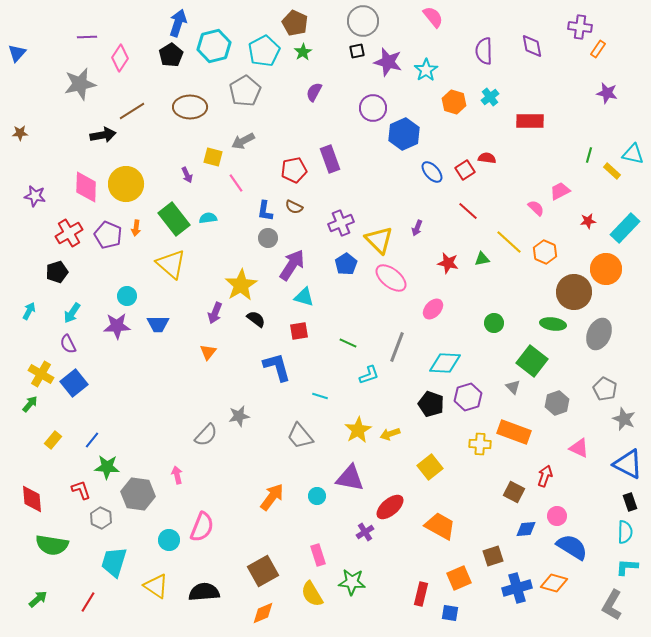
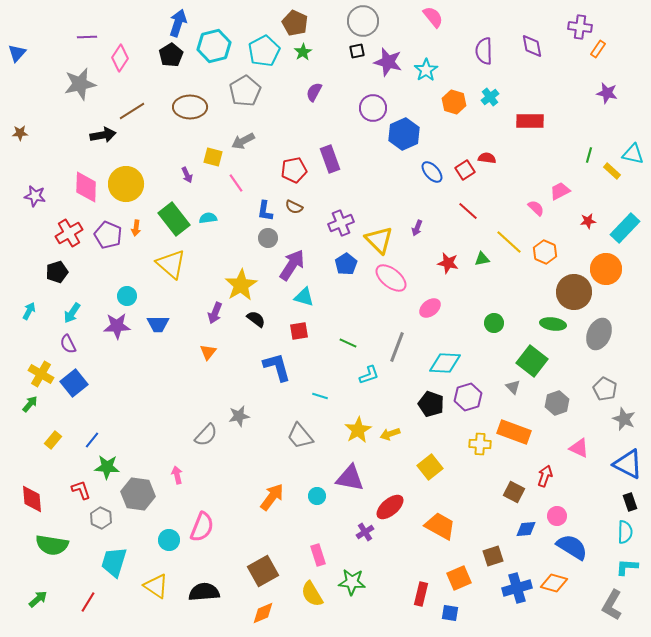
pink ellipse at (433, 309): moved 3 px left, 1 px up; rotated 10 degrees clockwise
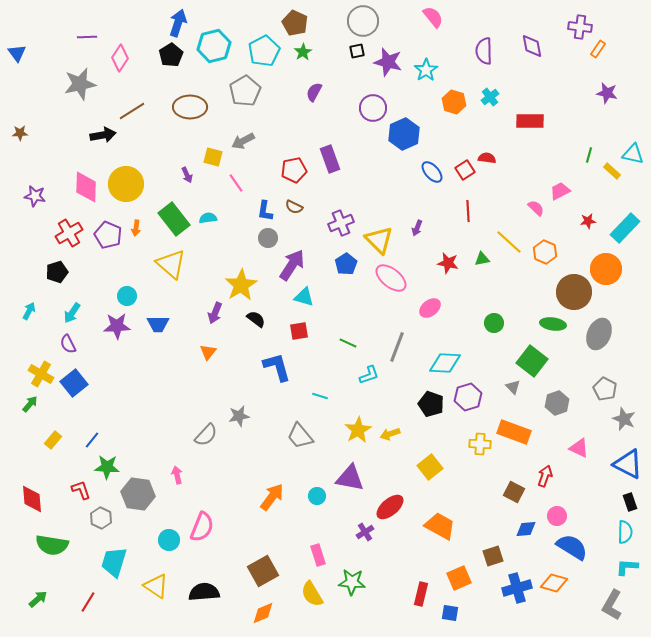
blue triangle at (17, 53): rotated 18 degrees counterclockwise
red line at (468, 211): rotated 45 degrees clockwise
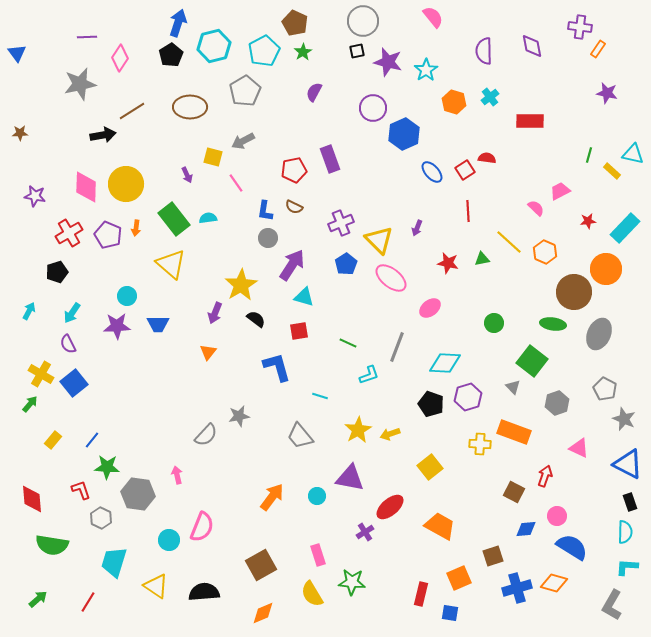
brown square at (263, 571): moved 2 px left, 6 px up
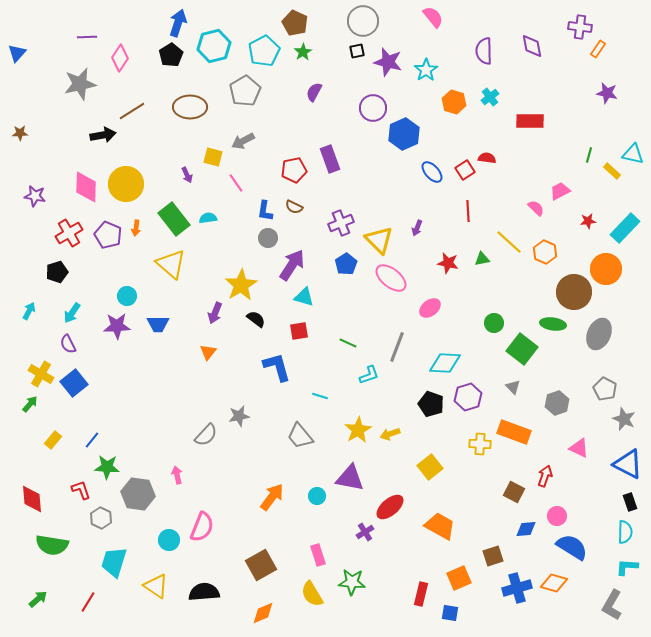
blue triangle at (17, 53): rotated 18 degrees clockwise
green square at (532, 361): moved 10 px left, 12 px up
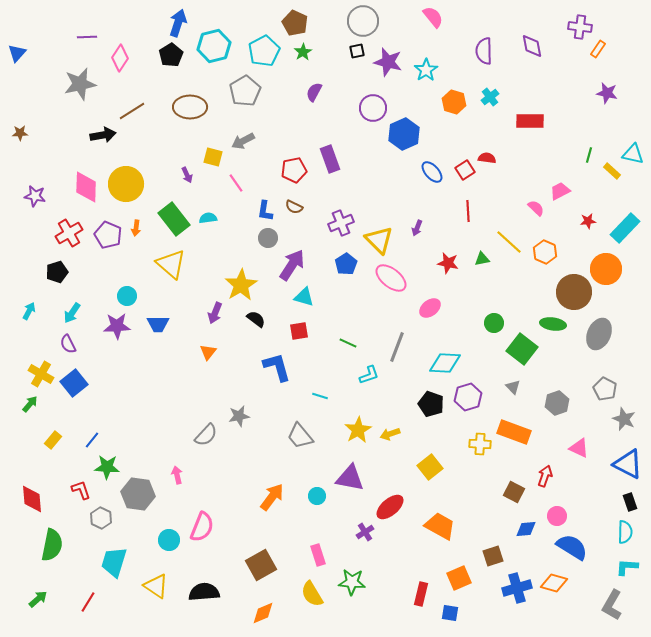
green semicircle at (52, 545): rotated 88 degrees counterclockwise
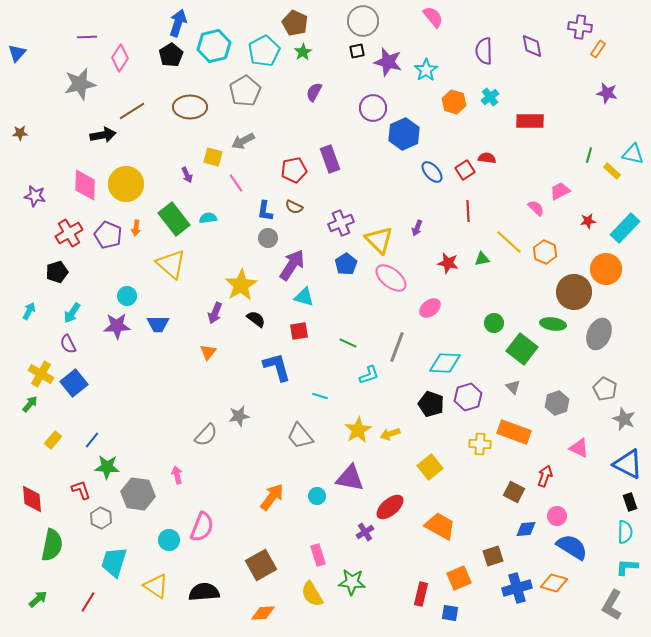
pink diamond at (86, 187): moved 1 px left, 2 px up
orange diamond at (263, 613): rotated 20 degrees clockwise
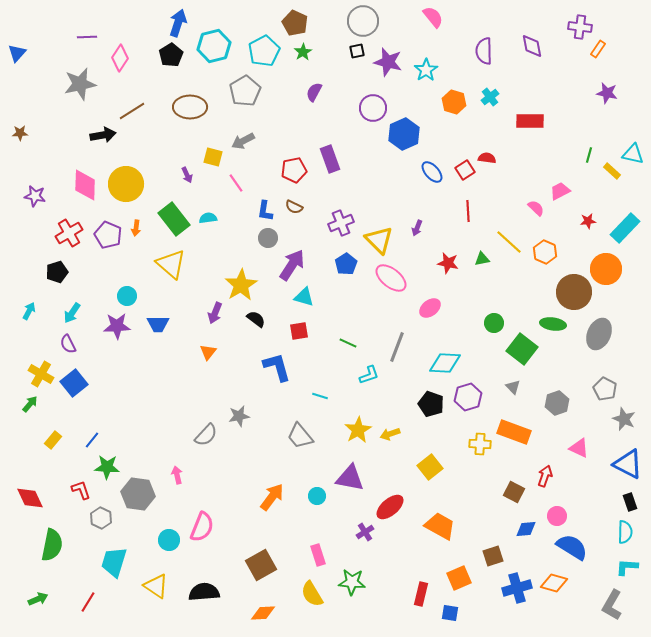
red diamond at (32, 499): moved 2 px left, 1 px up; rotated 20 degrees counterclockwise
green arrow at (38, 599): rotated 18 degrees clockwise
